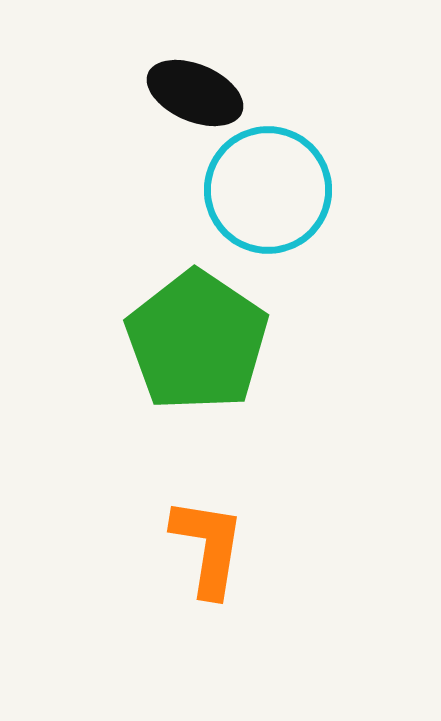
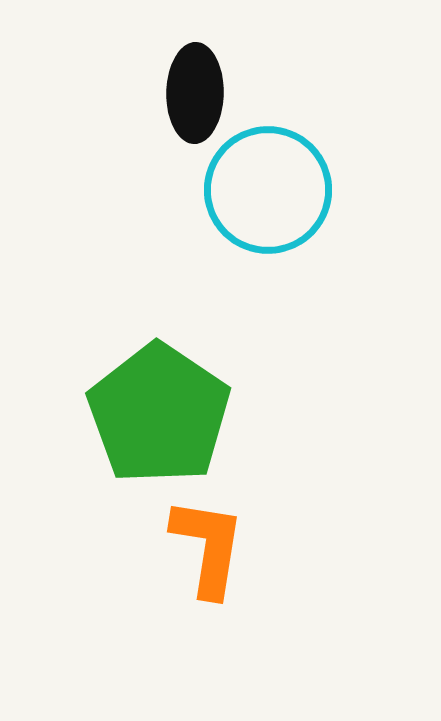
black ellipse: rotated 68 degrees clockwise
green pentagon: moved 38 px left, 73 px down
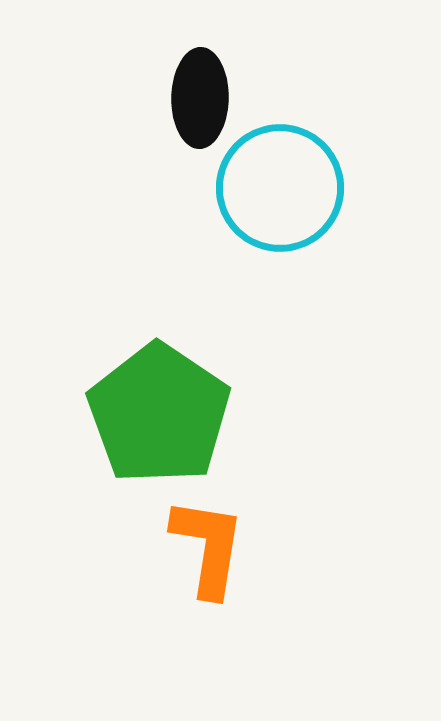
black ellipse: moved 5 px right, 5 px down
cyan circle: moved 12 px right, 2 px up
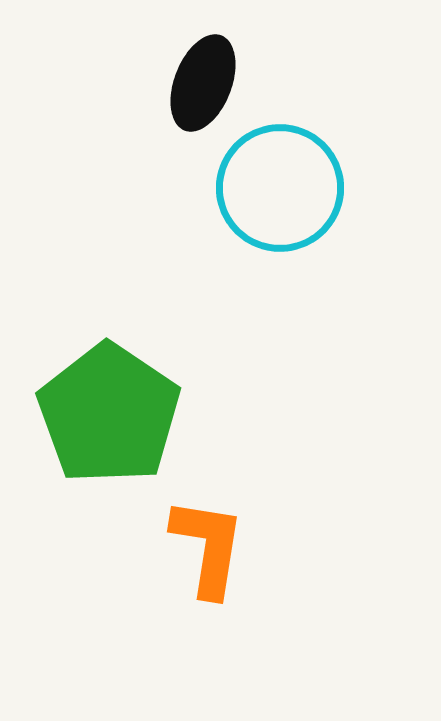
black ellipse: moved 3 px right, 15 px up; rotated 20 degrees clockwise
green pentagon: moved 50 px left
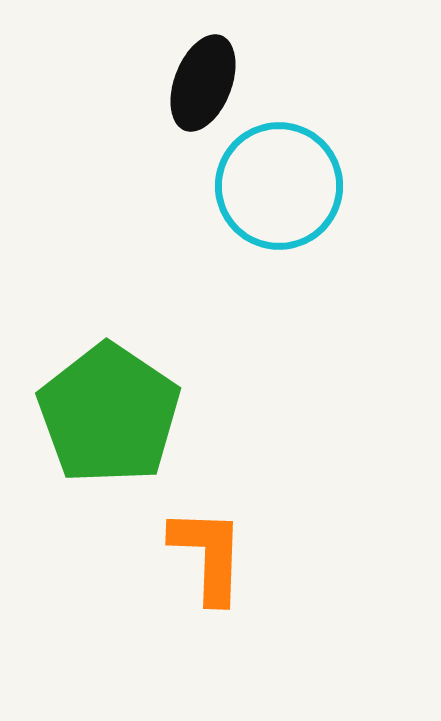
cyan circle: moved 1 px left, 2 px up
orange L-shape: moved 8 px down; rotated 7 degrees counterclockwise
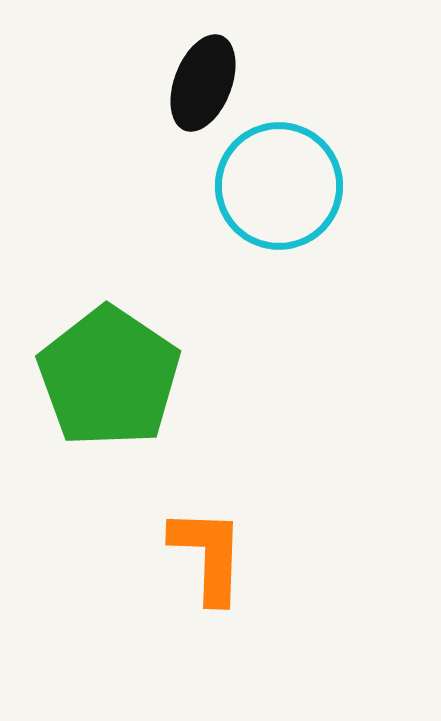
green pentagon: moved 37 px up
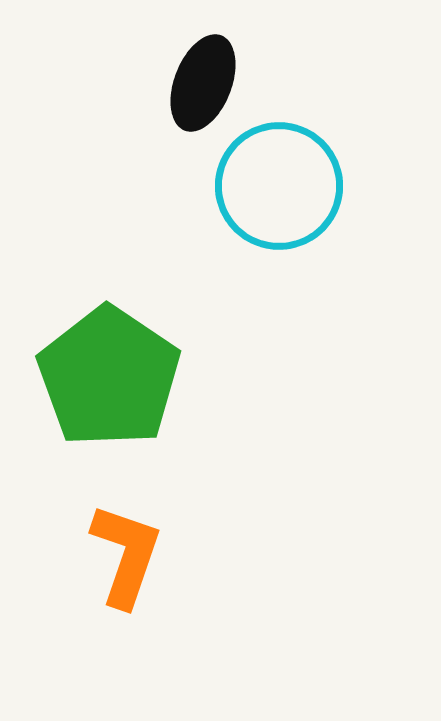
orange L-shape: moved 82 px left; rotated 17 degrees clockwise
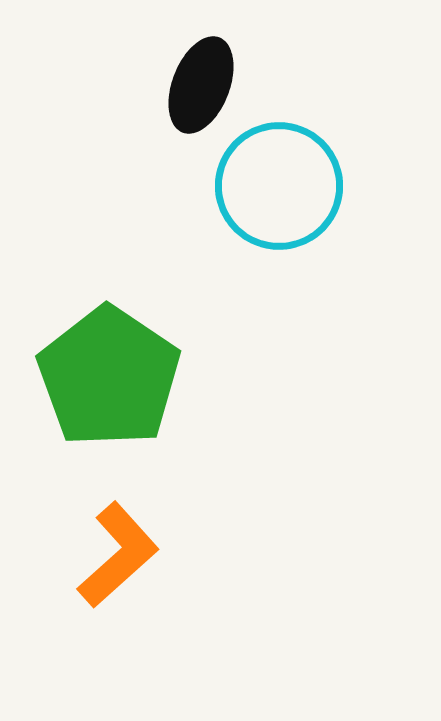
black ellipse: moved 2 px left, 2 px down
orange L-shape: moved 8 px left; rotated 29 degrees clockwise
